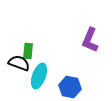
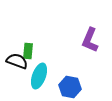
black semicircle: moved 2 px left, 2 px up
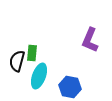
green rectangle: moved 4 px right, 2 px down
black semicircle: rotated 95 degrees counterclockwise
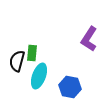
purple L-shape: moved 1 px left, 1 px up; rotated 10 degrees clockwise
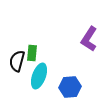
blue hexagon: rotated 15 degrees counterclockwise
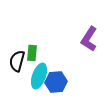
blue hexagon: moved 14 px left, 5 px up
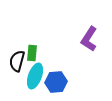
cyan ellipse: moved 4 px left
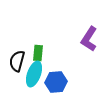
green rectangle: moved 6 px right
cyan ellipse: moved 1 px left, 2 px up
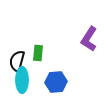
cyan ellipse: moved 12 px left, 6 px down; rotated 20 degrees counterclockwise
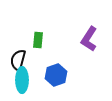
green rectangle: moved 13 px up
black semicircle: moved 1 px right, 1 px up
blue hexagon: moved 7 px up; rotated 15 degrees counterclockwise
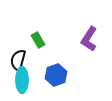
green rectangle: rotated 35 degrees counterclockwise
